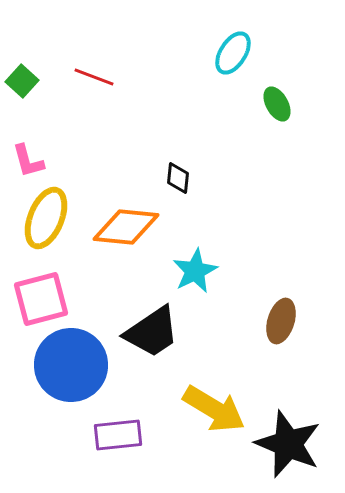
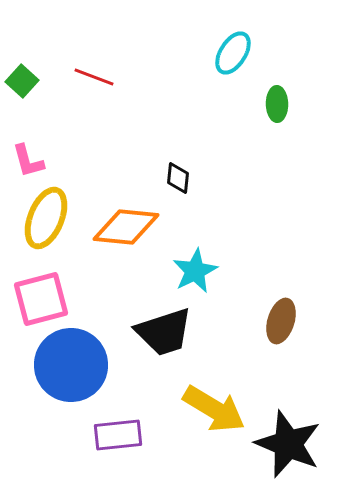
green ellipse: rotated 28 degrees clockwise
black trapezoid: moved 12 px right; rotated 16 degrees clockwise
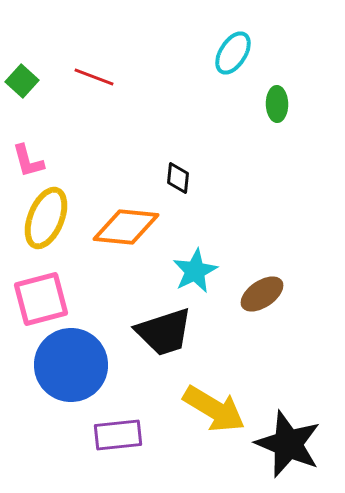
brown ellipse: moved 19 px left, 27 px up; rotated 39 degrees clockwise
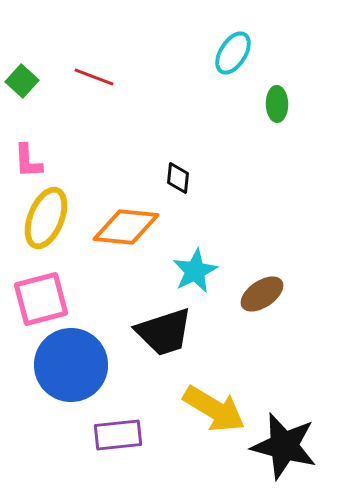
pink L-shape: rotated 12 degrees clockwise
black star: moved 4 px left, 2 px down; rotated 8 degrees counterclockwise
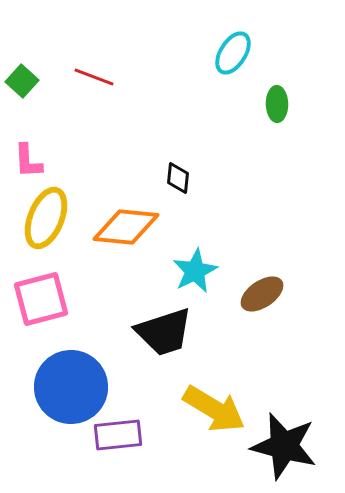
blue circle: moved 22 px down
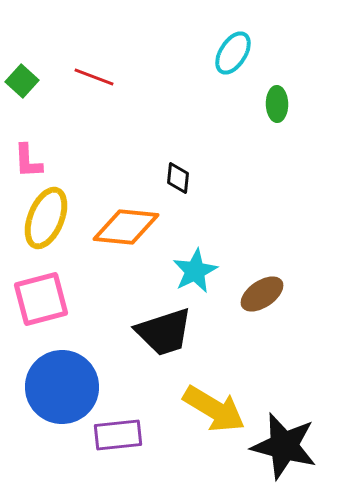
blue circle: moved 9 px left
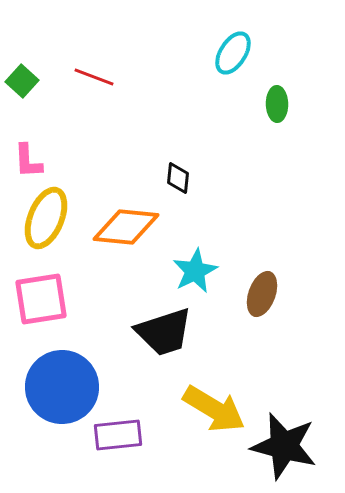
brown ellipse: rotated 36 degrees counterclockwise
pink square: rotated 6 degrees clockwise
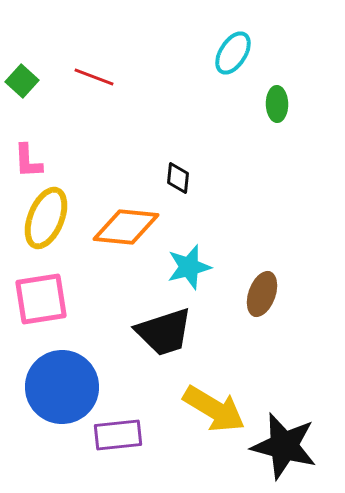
cyan star: moved 6 px left, 4 px up; rotated 12 degrees clockwise
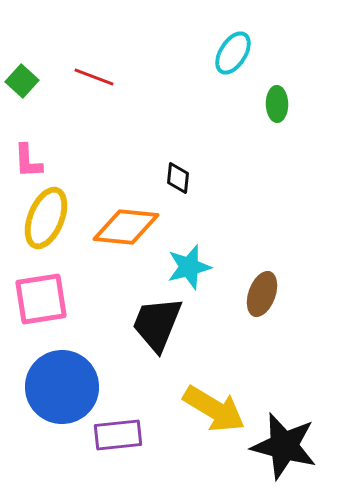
black trapezoid: moved 7 px left, 8 px up; rotated 130 degrees clockwise
